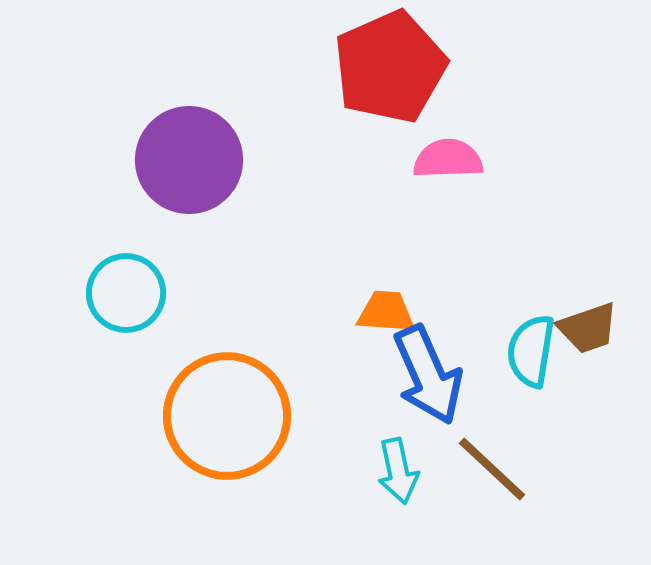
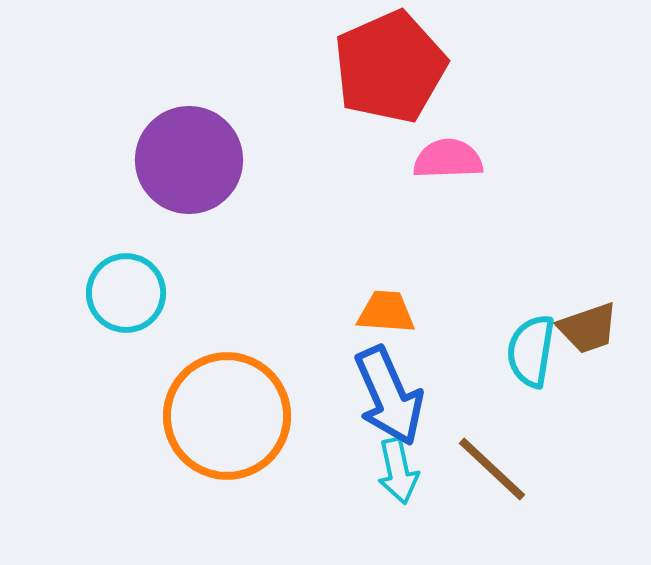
blue arrow: moved 39 px left, 21 px down
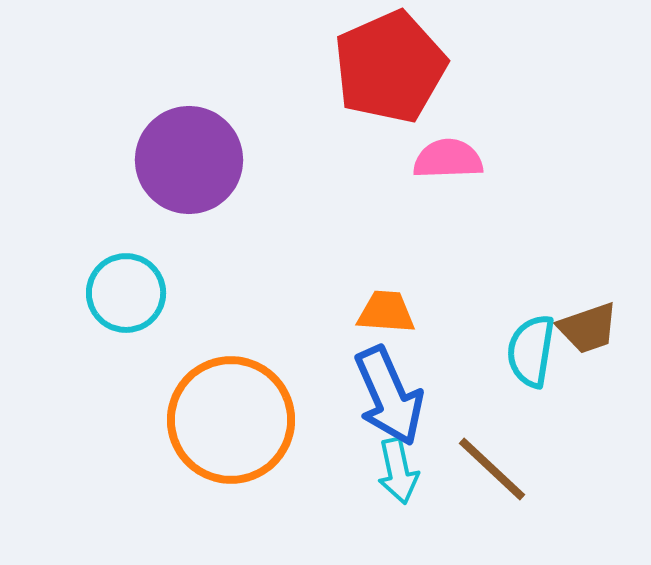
orange circle: moved 4 px right, 4 px down
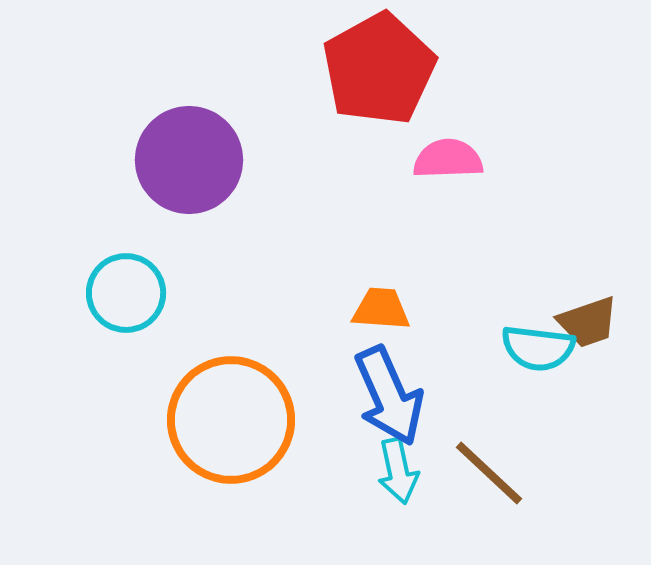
red pentagon: moved 11 px left, 2 px down; rotated 5 degrees counterclockwise
orange trapezoid: moved 5 px left, 3 px up
brown trapezoid: moved 6 px up
cyan semicircle: moved 7 px right, 3 px up; rotated 92 degrees counterclockwise
brown line: moved 3 px left, 4 px down
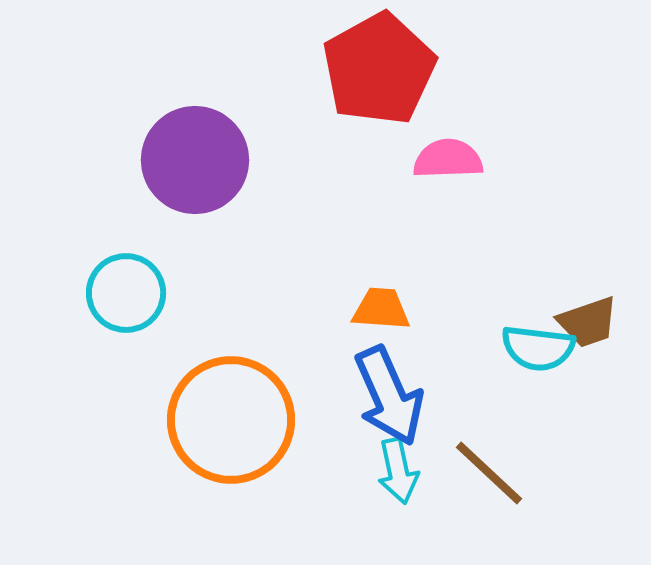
purple circle: moved 6 px right
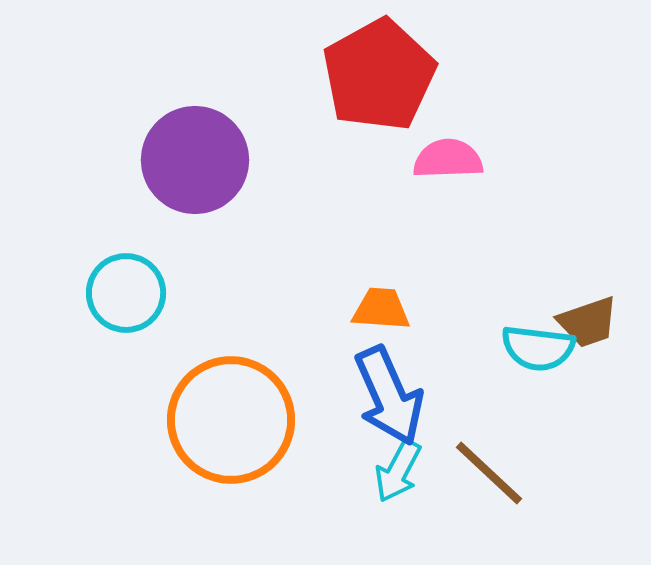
red pentagon: moved 6 px down
cyan arrow: rotated 40 degrees clockwise
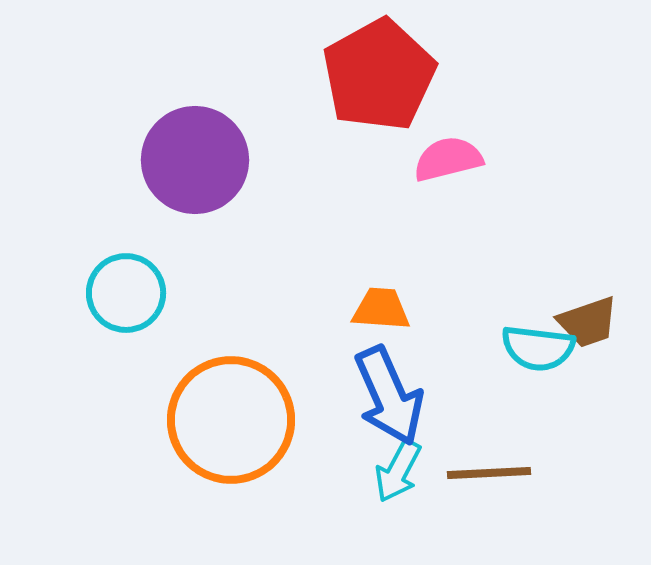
pink semicircle: rotated 12 degrees counterclockwise
brown line: rotated 46 degrees counterclockwise
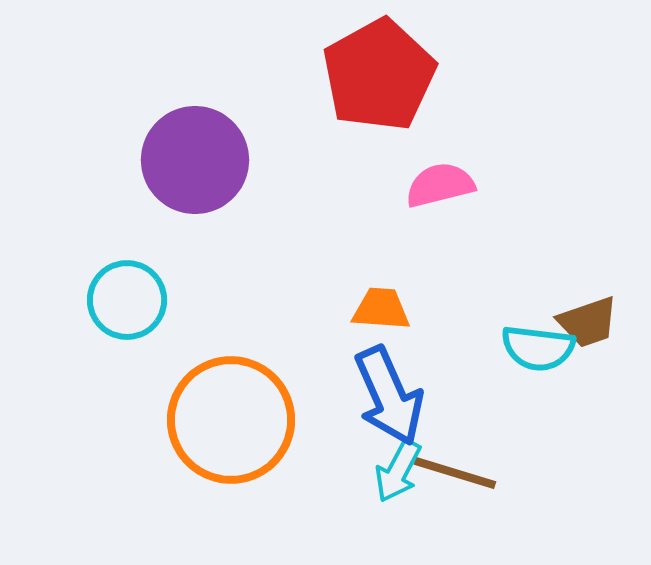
pink semicircle: moved 8 px left, 26 px down
cyan circle: moved 1 px right, 7 px down
brown line: moved 34 px left; rotated 20 degrees clockwise
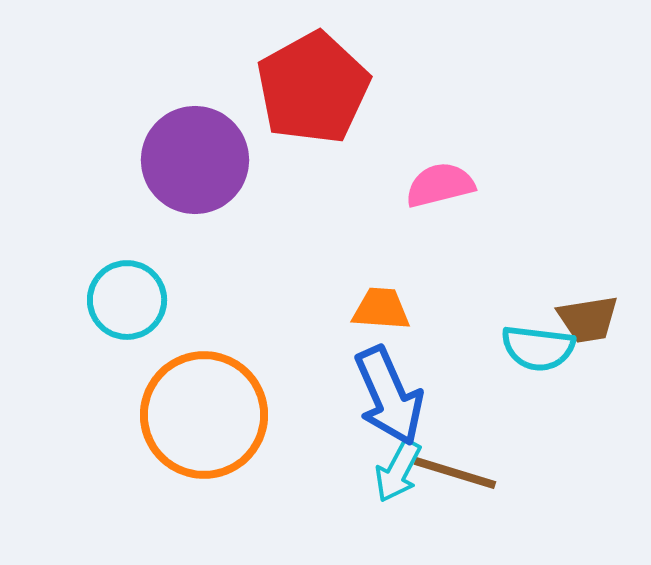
red pentagon: moved 66 px left, 13 px down
brown trapezoid: moved 3 px up; rotated 10 degrees clockwise
orange circle: moved 27 px left, 5 px up
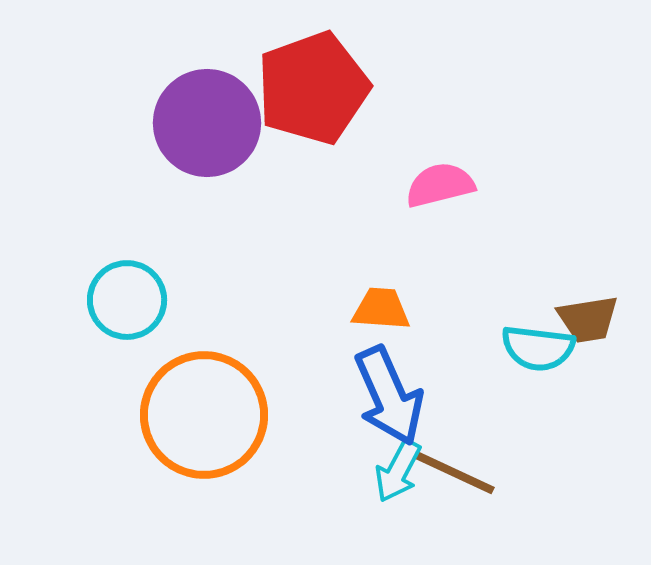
red pentagon: rotated 9 degrees clockwise
purple circle: moved 12 px right, 37 px up
brown line: rotated 8 degrees clockwise
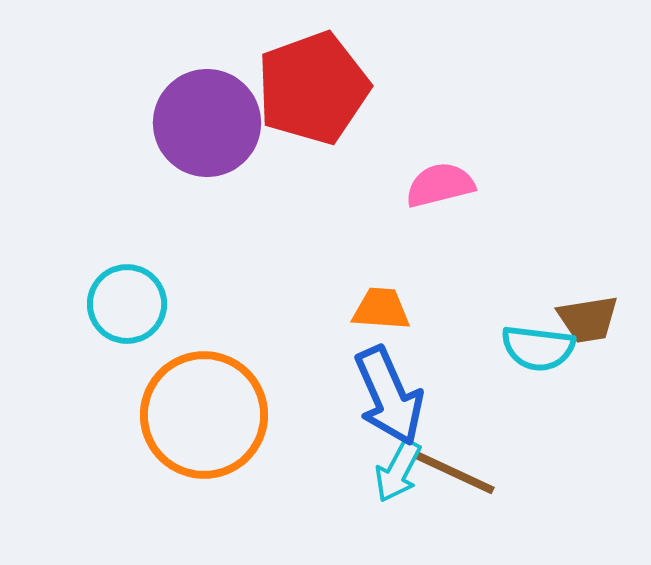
cyan circle: moved 4 px down
